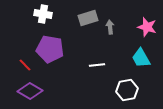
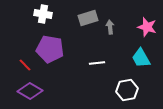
white line: moved 2 px up
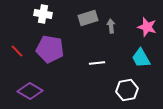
gray arrow: moved 1 px right, 1 px up
red line: moved 8 px left, 14 px up
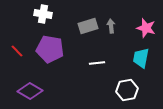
gray rectangle: moved 8 px down
pink star: moved 1 px left, 1 px down
cyan trapezoid: rotated 40 degrees clockwise
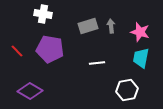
pink star: moved 6 px left, 4 px down
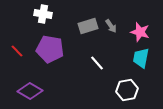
gray arrow: rotated 152 degrees clockwise
white line: rotated 56 degrees clockwise
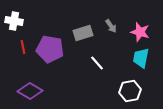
white cross: moved 29 px left, 7 px down
gray rectangle: moved 5 px left, 7 px down
red line: moved 6 px right, 4 px up; rotated 32 degrees clockwise
white hexagon: moved 3 px right, 1 px down
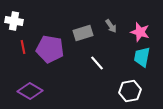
cyan trapezoid: moved 1 px right, 1 px up
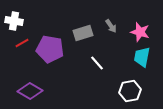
red line: moved 1 px left, 4 px up; rotated 72 degrees clockwise
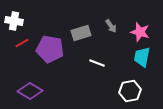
gray rectangle: moved 2 px left
white line: rotated 28 degrees counterclockwise
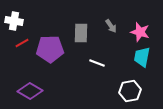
gray rectangle: rotated 72 degrees counterclockwise
purple pentagon: rotated 12 degrees counterclockwise
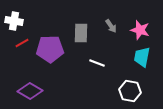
pink star: moved 2 px up
white hexagon: rotated 20 degrees clockwise
